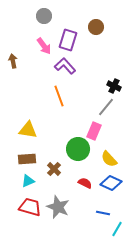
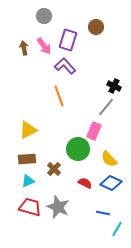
brown arrow: moved 11 px right, 13 px up
yellow triangle: rotated 36 degrees counterclockwise
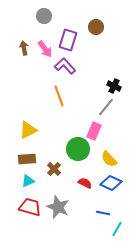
pink arrow: moved 1 px right, 3 px down
